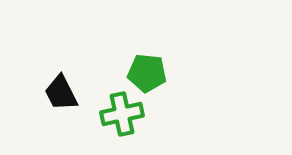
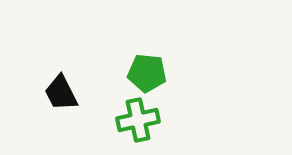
green cross: moved 16 px right, 6 px down
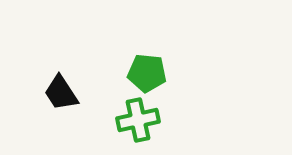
black trapezoid: rotated 6 degrees counterclockwise
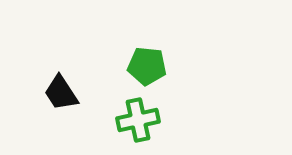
green pentagon: moved 7 px up
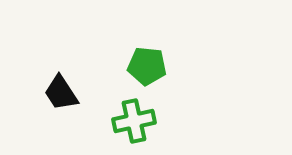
green cross: moved 4 px left, 1 px down
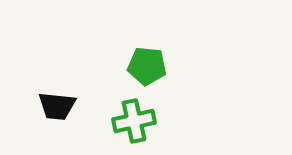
black trapezoid: moved 4 px left, 13 px down; rotated 51 degrees counterclockwise
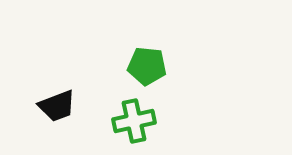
black trapezoid: rotated 27 degrees counterclockwise
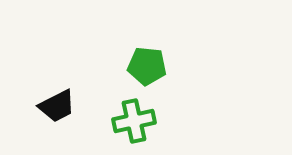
black trapezoid: rotated 6 degrees counterclockwise
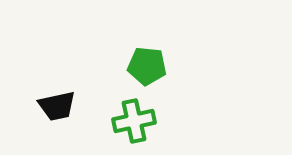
black trapezoid: rotated 15 degrees clockwise
